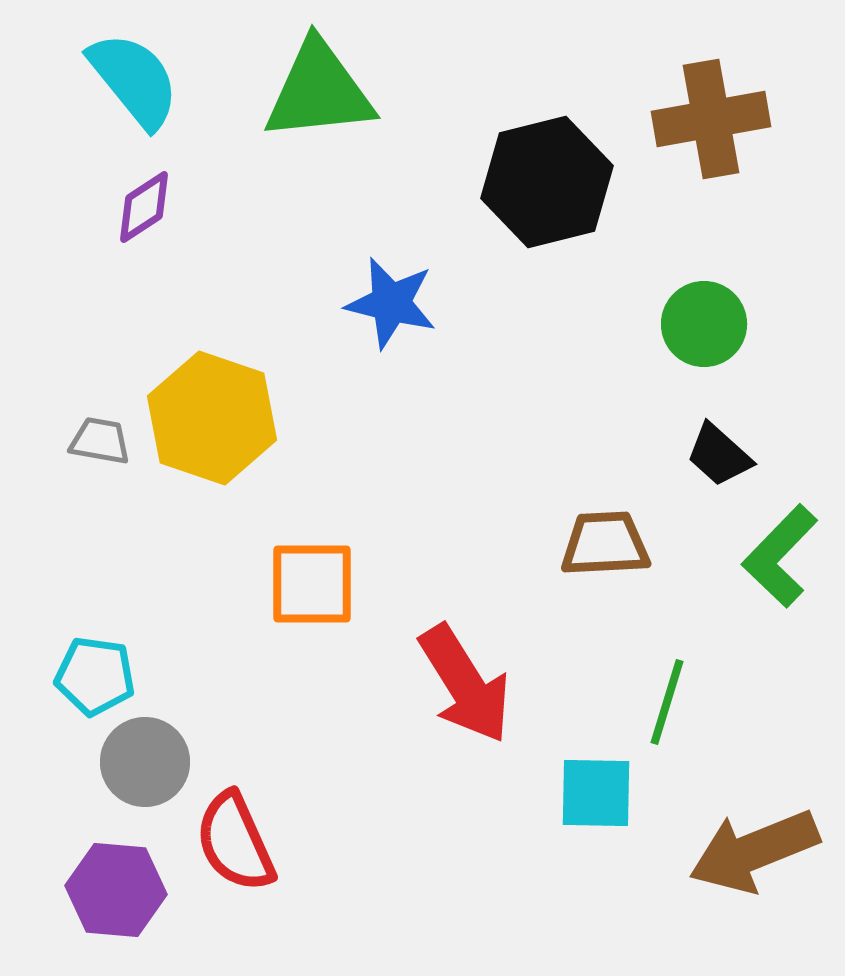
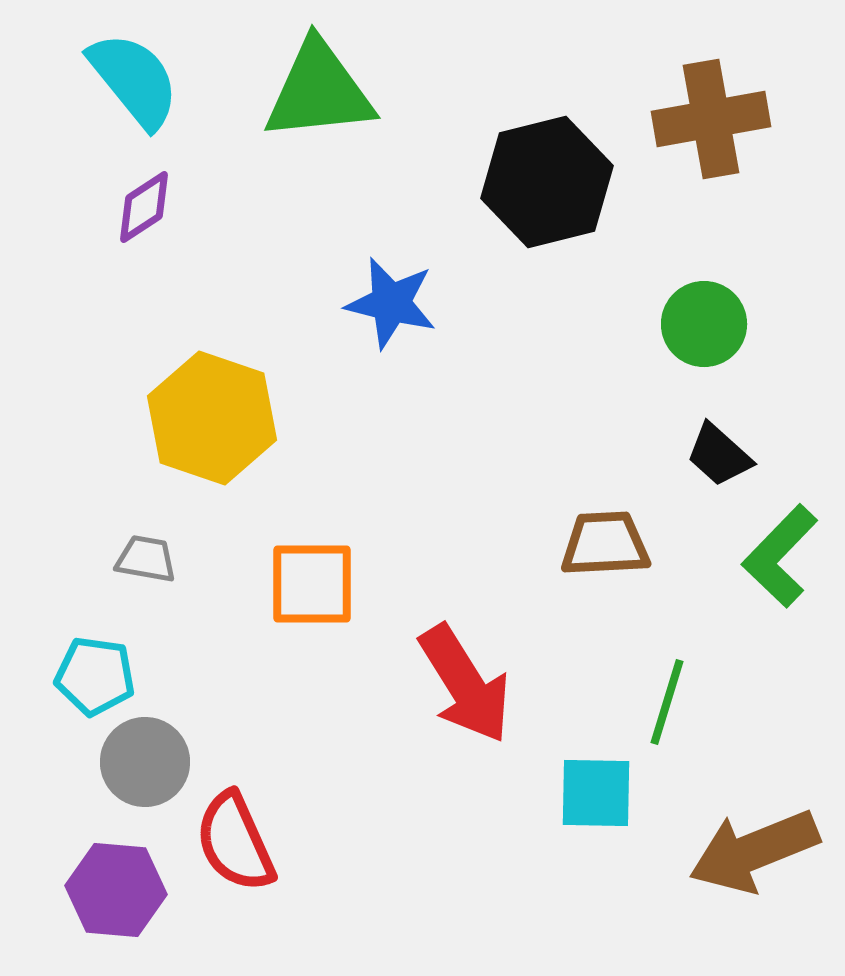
gray trapezoid: moved 46 px right, 118 px down
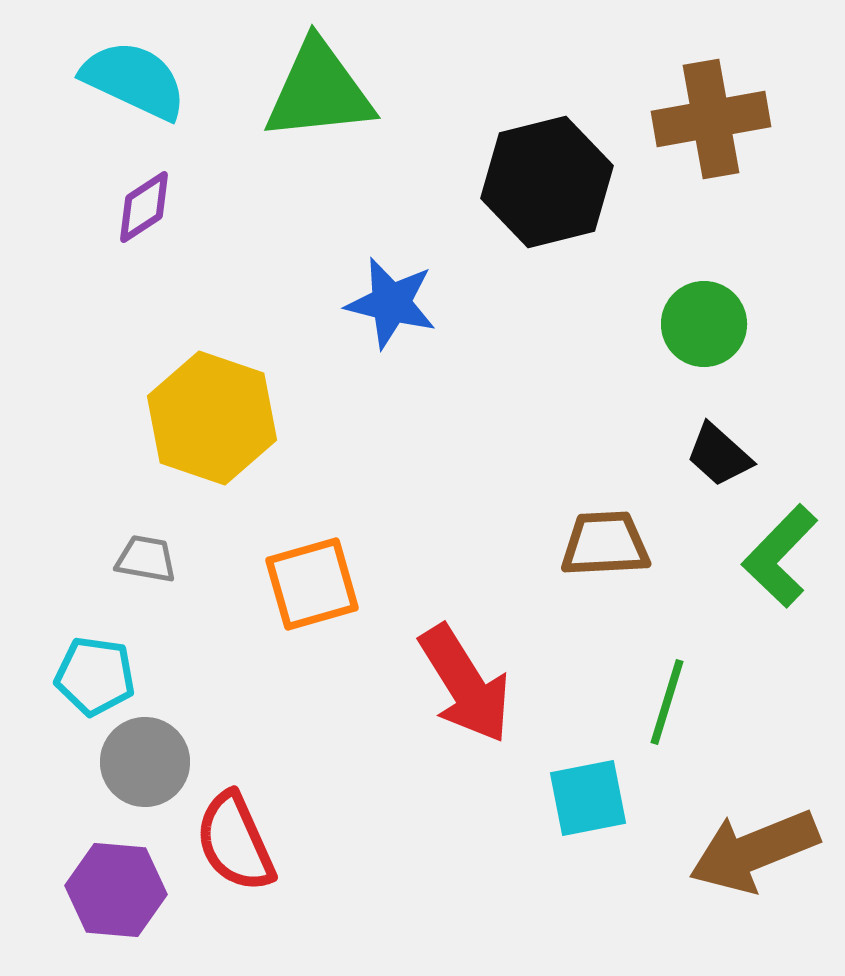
cyan semicircle: rotated 26 degrees counterclockwise
orange square: rotated 16 degrees counterclockwise
cyan square: moved 8 px left, 5 px down; rotated 12 degrees counterclockwise
